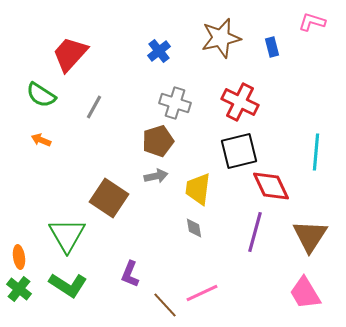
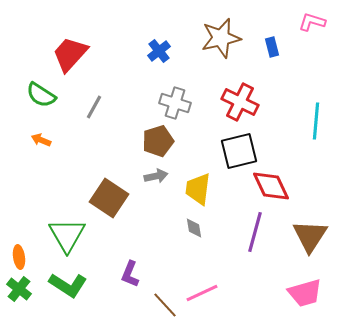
cyan line: moved 31 px up
pink trapezoid: rotated 75 degrees counterclockwise
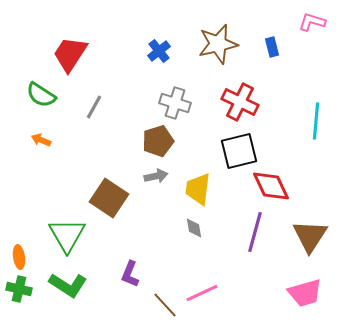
brown star: moved 3 px left, 6 px down
red trapezoid: rotated 9 degrees counterclockwise
green cross: rotated 25 degrees counterclockwise
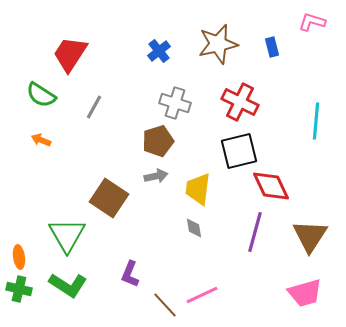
pink line: moved 2 px down
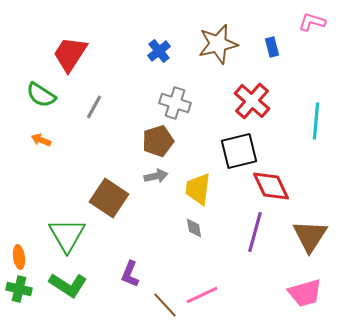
red cross: moved 12 px right, 1 px up; rotated 15 degrees clockwise
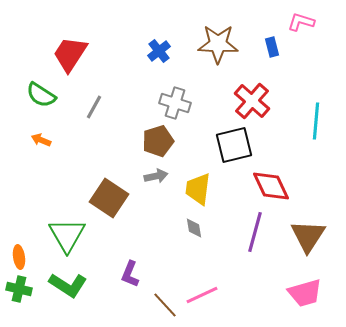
pink L-shape: moved 11 px left
brown star: rotated 15 degrees clockwise
black square: moved 5 px left, 6 px up
brown triangle: moved 2 px left
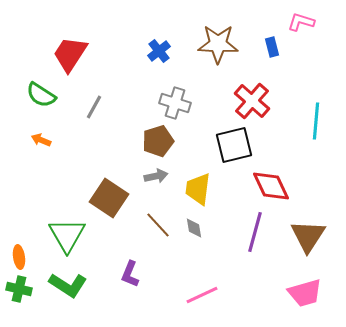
brown line: moved 7 px left, 80 px up
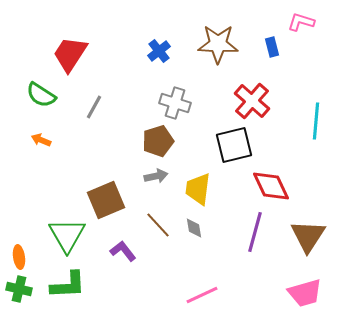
brown square: moved 3 px left, 2 px down; rotated 33 degrees clockwise
purple L-shape: moved 7 px left, 23 px up; rotated 120 degrees clockwise
green L-shape: rotated 36 degrees counterclockwise
